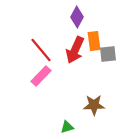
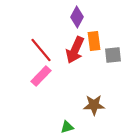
gray square: moved 5 px right, 1 px down
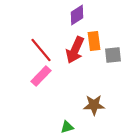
purple diamond: moved 2 px up; rotated 30 degrees clockwise
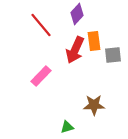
purple diamond: moved 1 px up; rotated 15 degrees counterclockwise
red line: moved 25 px up
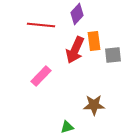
red line: rotated 44 degrees counterclockwise
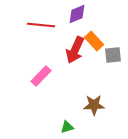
purple diamond: rotated 25 degrees clockwise
orange rectangle: rotated 36 degrees counterclockwise
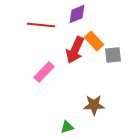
pink rectangle: moved 3 px right, 4 px up
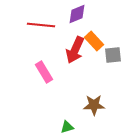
pink rectangle: rotated 75 degrees counterclockwise
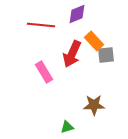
red arrow: moved 3 px left, 4 px down
gray square: moved 7 px left
